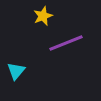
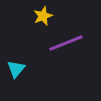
cyan triangle: moved 2 px up
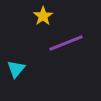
yellow star: rotated 12 degrees counterclockwise
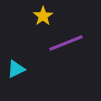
cyan triangle: rotated 24 degrees clockwise
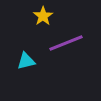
cyan triangle: moved 10 px right, 8 px up; rotated 12 degrees clockwise
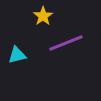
cyan triangle: moved 9 px left, 6 px up
